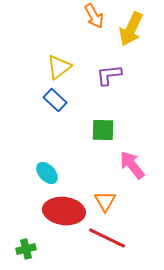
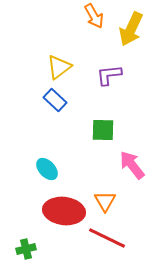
cyan ellipse: moved 4 px up
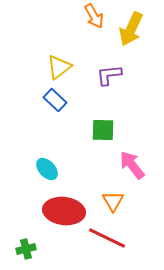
orange triangle: moved 8 px right
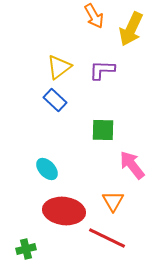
purple L-shape: moved 7 px left, 5 px up; rotated 8 degrees clockwise
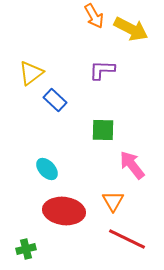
yellow arrow: rotated 88 degrees counterclockwise
yellow triangle: moved 28 px left, 6 px down
red line: moved 20 px right, 1 px down
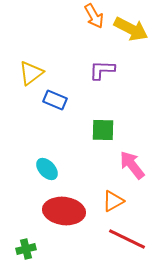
blue rectangle: rotated 20 degrees counterclockwise
orange triangle: rotated 30 degrees clockwise
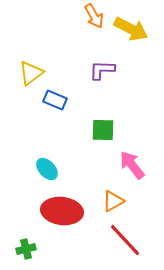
red ellipse: moved 2 px left
red line: moved 2 px left, 1 px down; rotated 21 degrees clockwise
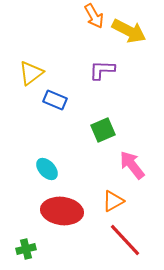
yellow arrow: moved 2 px left, 2 px down
green square: rotated 25 degrees counterclockwise
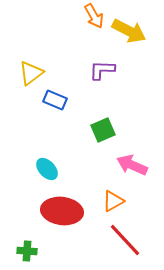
pink arrow: rotated 28 degrees counterclockwise
green cross: moved 1 px right, 2 px down; rotated 18 degrees clockwise
